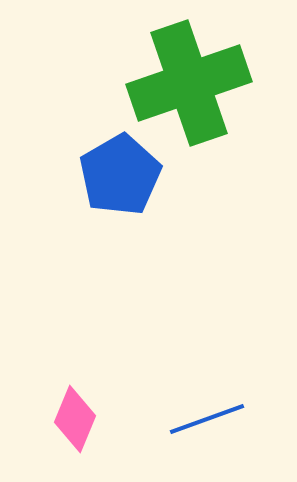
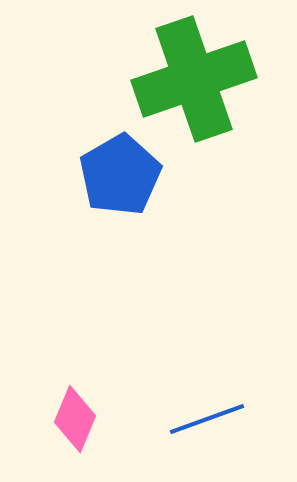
green cross: moved 5 px right, 4 px up
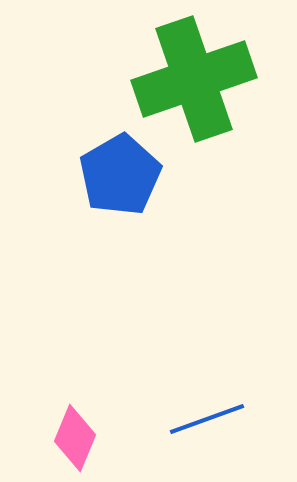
pink diamond: moved 19 px down
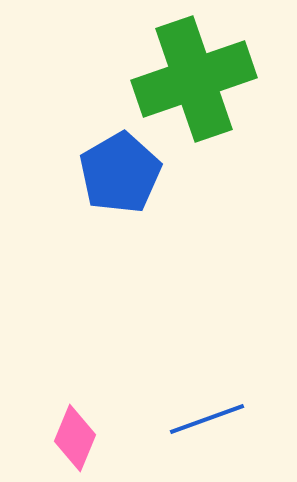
blue pentagon: moved 2 px up
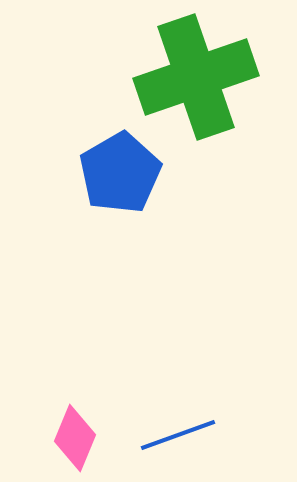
green cross: moved 2 px right, 2 px up
blue line: moved 29 px left, 16 px down
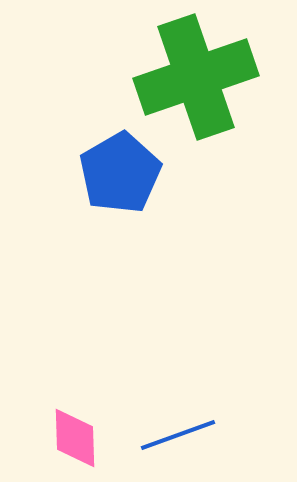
pink diamond: rotated 24 degrees counterclockwise
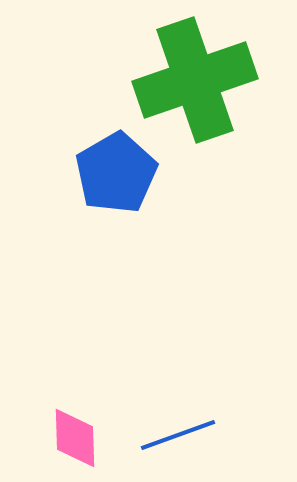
green cross: moved 1 px left, 3 px down
blue pentagon: moved 4 px left
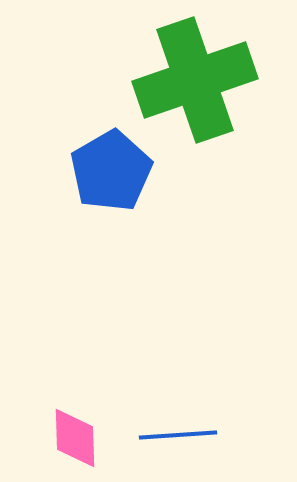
blue pentagon: moved 5 px left, 2 px up
blue line: rotated 16 degrees clockwise
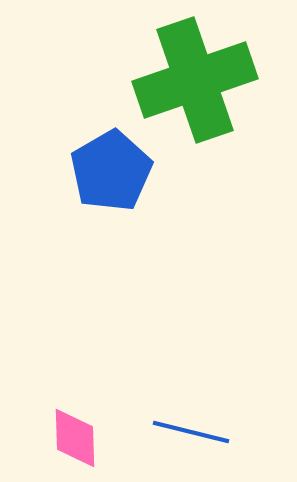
blue line: moved 13 px right, 3 px up; rotated 18 degrees clockwise
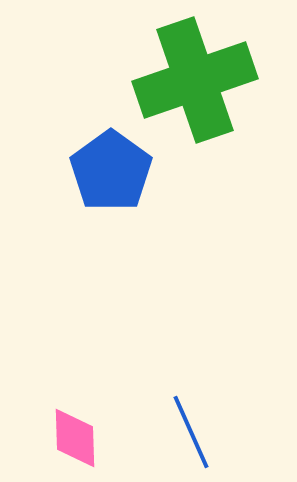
blue pentagon: rotated 6 degrees counterclockwise
blue line: rotated 52 degrees clockwise
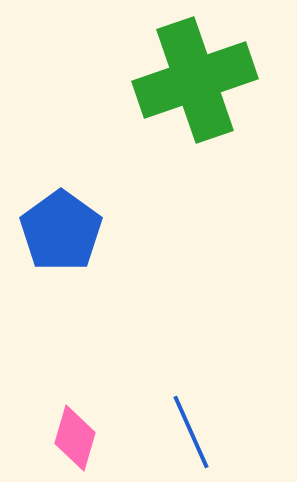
blue pentagon: moved 50 px left, 60 px down
pink diamond: rotated 18 degrees clockwise
